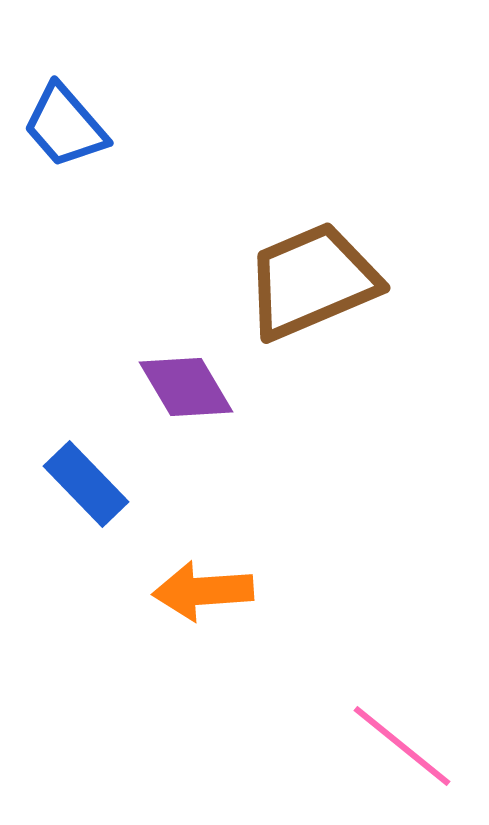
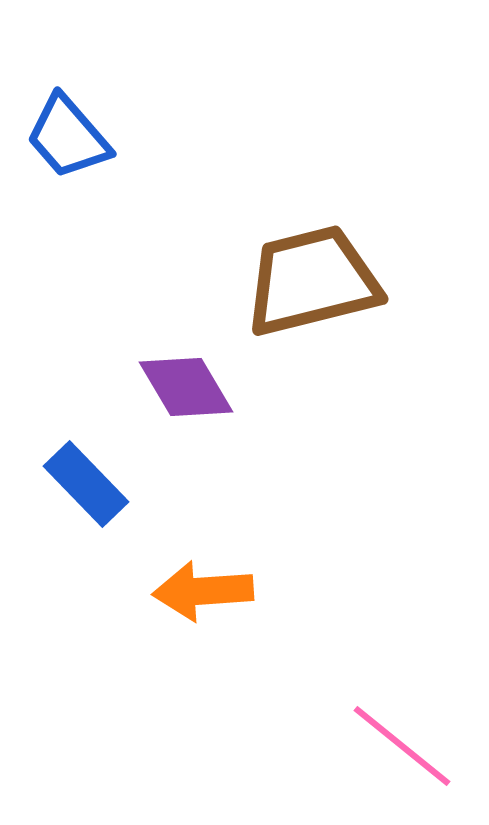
blue trapezoid: moved 3 px right, 11 px down
brown trapezoid: rotated 9 degrees clockwise
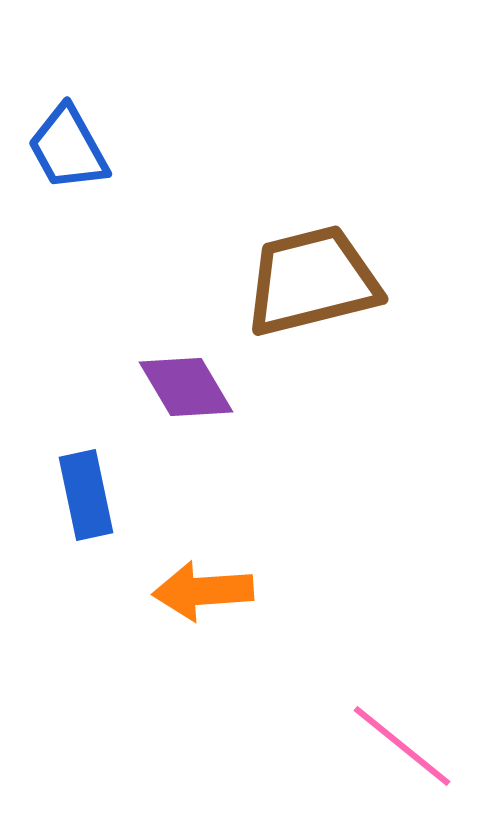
blue trapezoid: moved 11 px down; rotated 12 degrees clockwise
blue rectangle: moved 11 px down; rotated 32 degrees clockwise
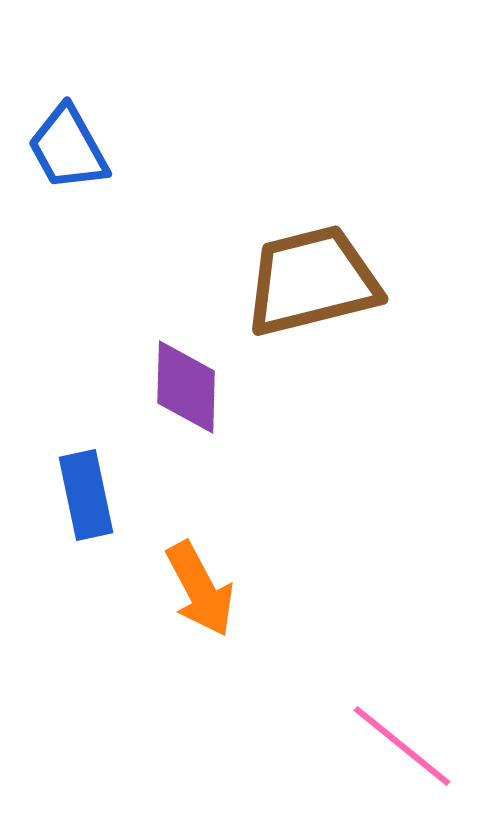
purple diamond: rotated 32 degrees clockwise
orange arrow: moved 3 px left, 2 px up; rotated 114 degrees counterclockwise
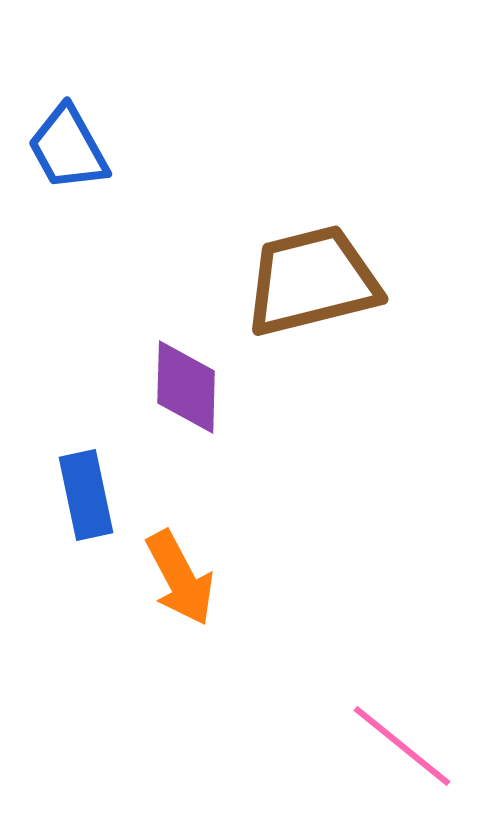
orange arrow: moved 20 px left, 11 px up
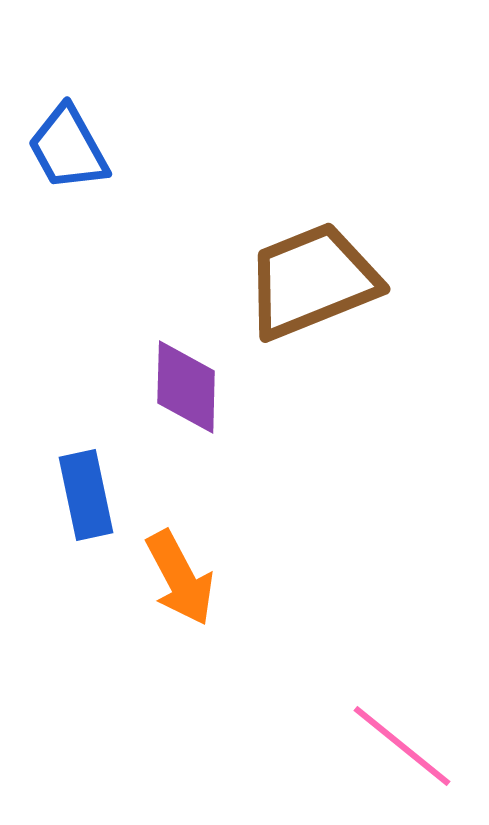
brown trapezoid: rotated 8 degrees counterclockwise
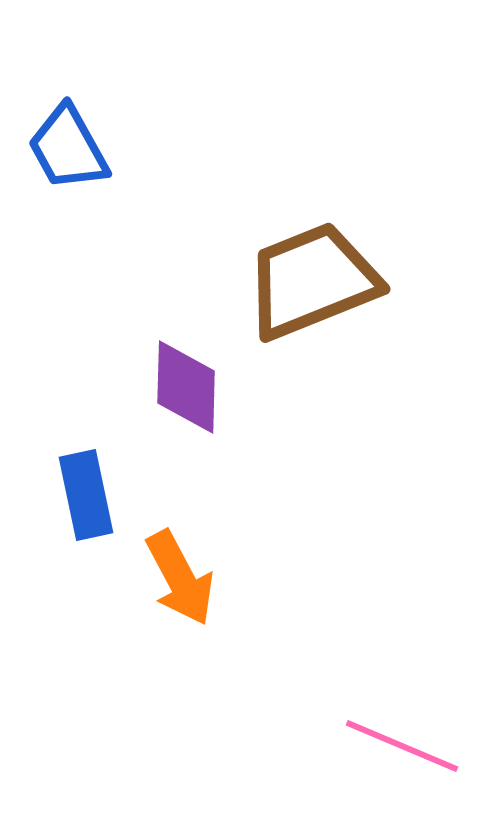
pink line: rotated 16 degrees counterclockwise
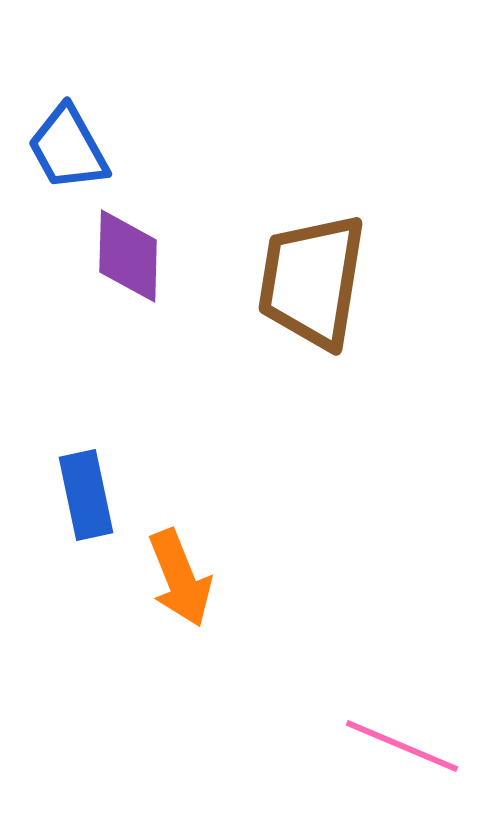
brown trapezoid: rotated 59 degrees counterclockwise
purple diamond: moved 58 px left, 131 px up
orange arrow: rotated 6 degrees clockwise
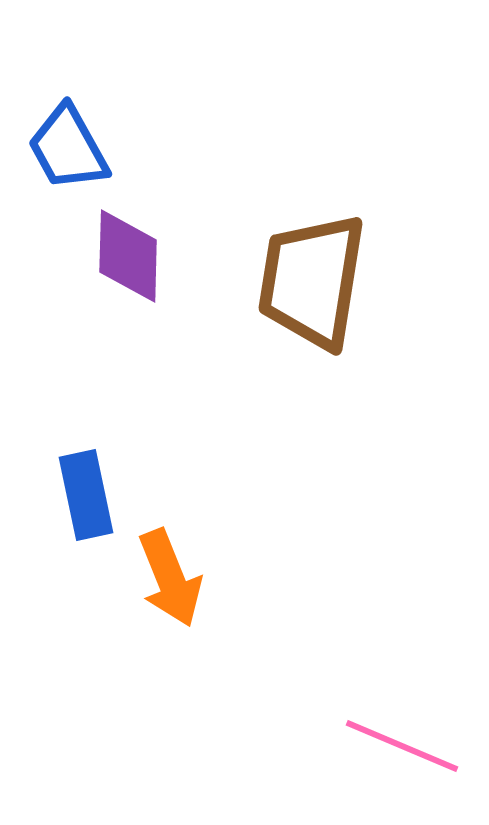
orange arrow: moved 10 px left
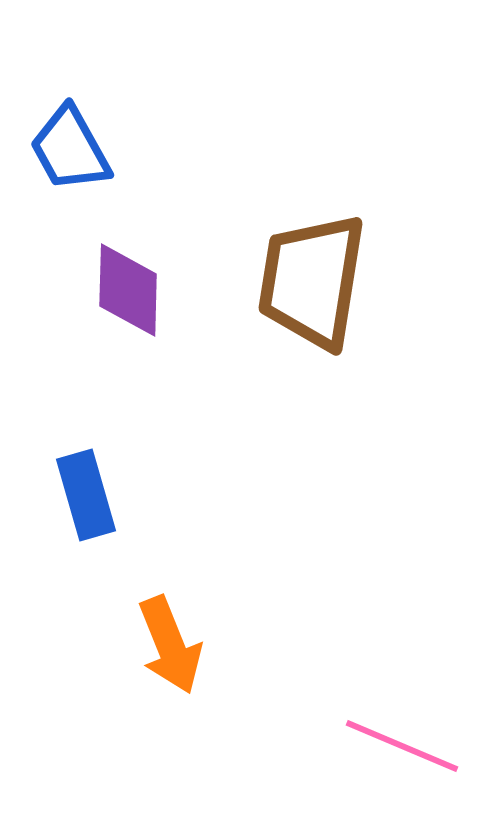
blue trapezoid: moved 2 px right, 1 px down
purple diamond: moved 34 px down
blue rectangle: rotated 4 degrees counterclockwise
orange arrow: moved 67 px down
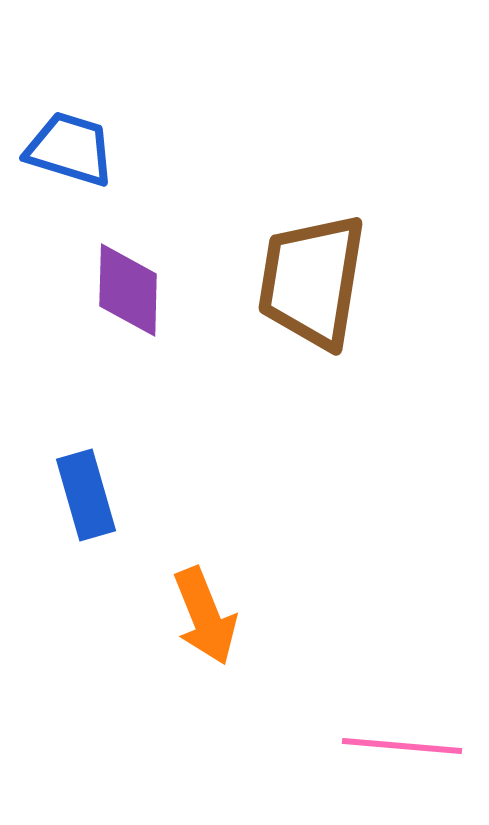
blue trapezoid: rotated 136 degrees clockwise
orange arrow: moved 35 px right, 29 px up
pink line: rotated 18 degrees counterclockwise
